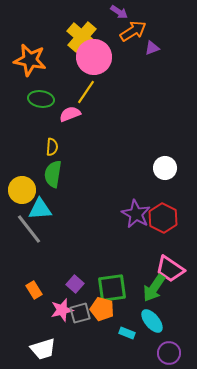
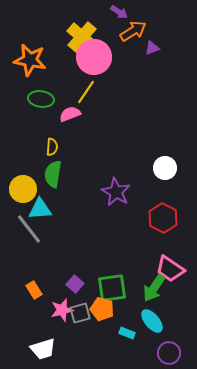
yellow circle: moved 1 px right, 1 px up
purple star: moved 20 px left, 22 px up
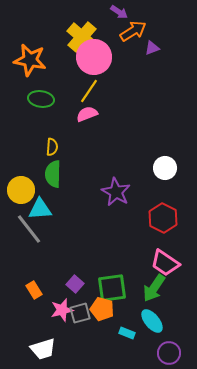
yellow line: moved 3 px right, 1 px up
pink semicircle: moved 17 px right
green semicircle: rotated 8 degrees counterclockwise
yellow circle: moved 2 px left, 1 px down
pink trapezoid: moved 5 px left, 6 px up
